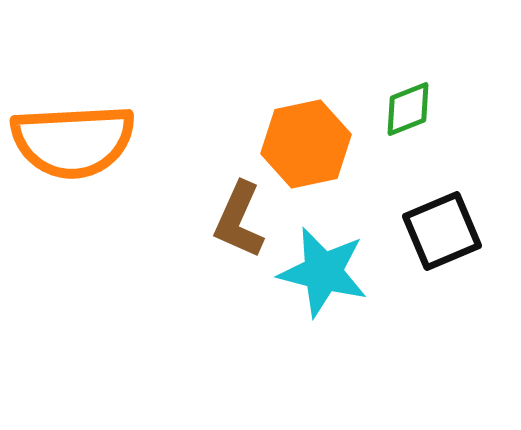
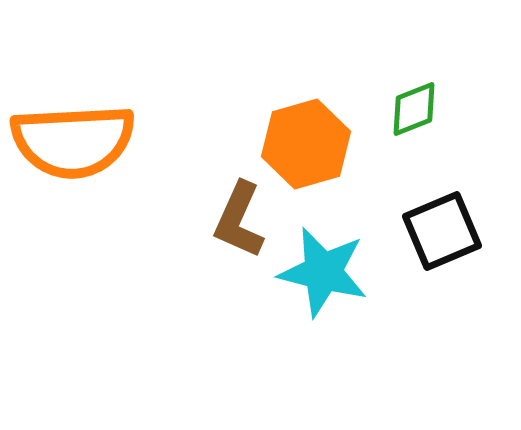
green diamond: moved 6 px right
orange hexagon: rotated 4 degrees counterclockwise
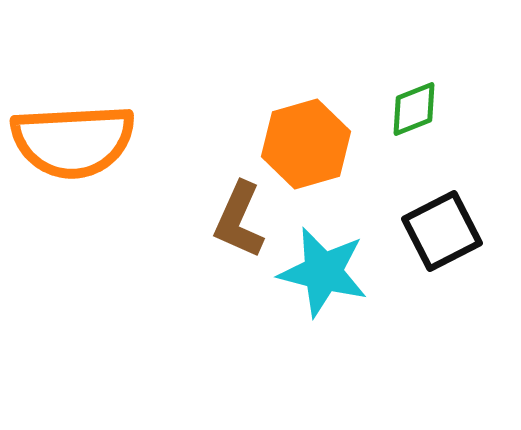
black square: rotated 4 degrees counterclockwise
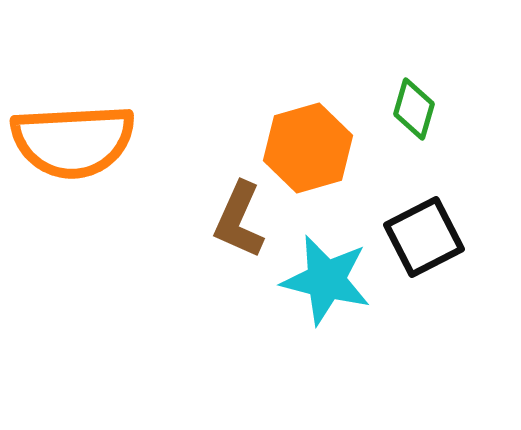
green diamond: rotated 52 degrees counterclockwise
orange hexagon: moved 2 px right, 4 px down
black square: moved 18 px left, 6 px down
cyan star: moved 3 px right, 8 px down
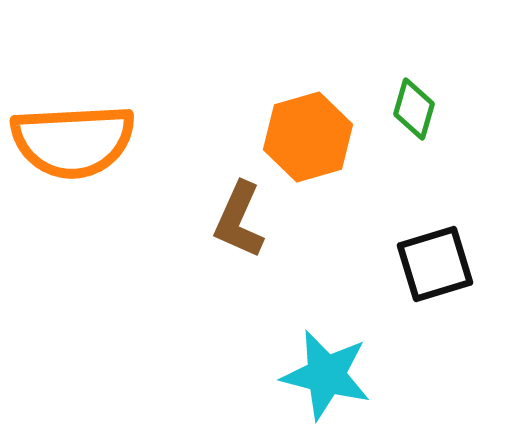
orange hexagon: moved 11 px up
black square: moved 11 px right, 27 px down; rotated 10 degrees clockwise
cyan star: moved 95 px down
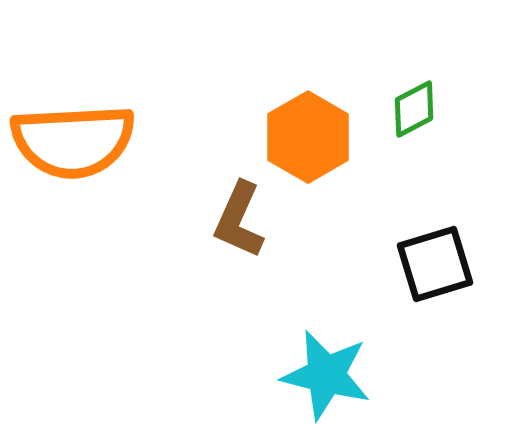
green diamond: rotated 46 degrees clockwise
orange hexagon: rotated 14 degrees counterclockwise
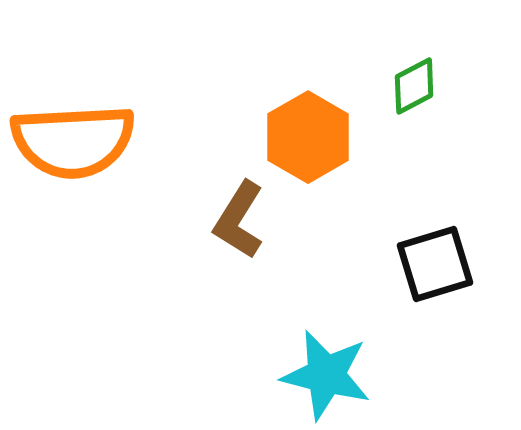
green diamond: moved 23 px up
brown L-shape: rotated 8 degrees clockwise
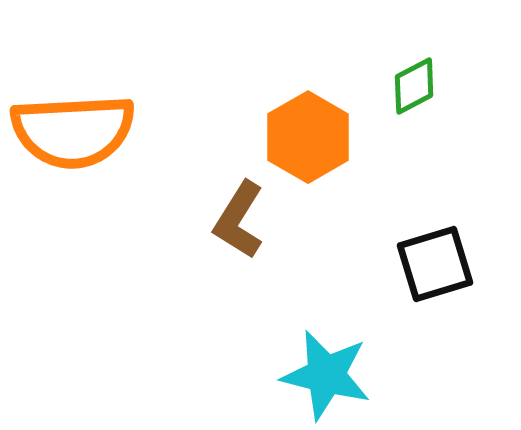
orange semicircle: moved 10 px up
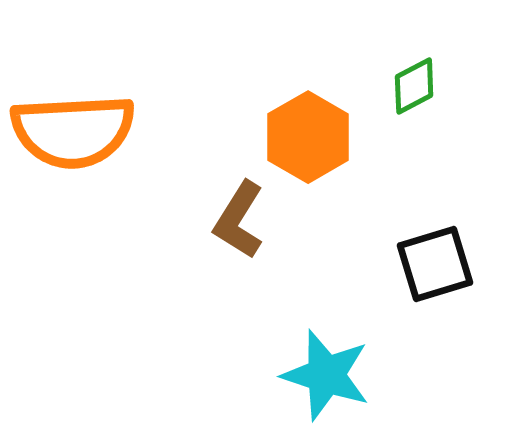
cyan star: rotated 4 degrees clockwise
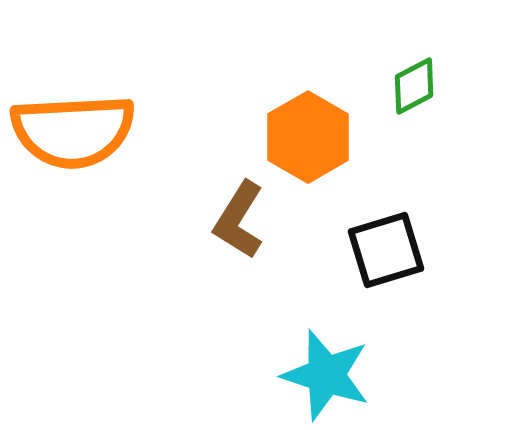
black square: moved 49 px left, 14 px up
